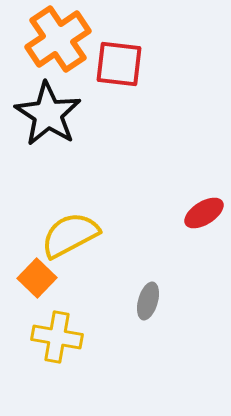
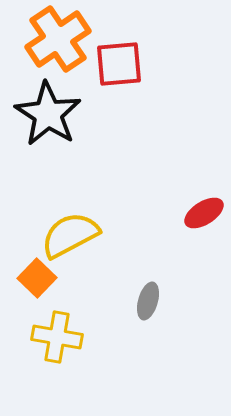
red square: rotated 12 degrees counterclockwise
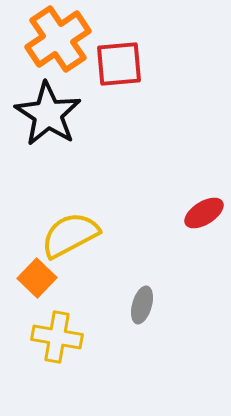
gray ellipse: moved 6 px left, 4 px down
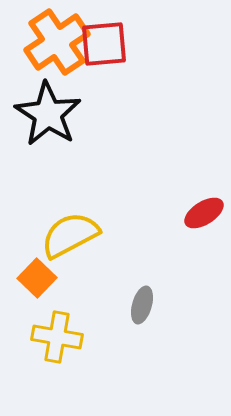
orange cross: moved 1 px left, 3 px down
red square: moved 15 px left, 20 px up
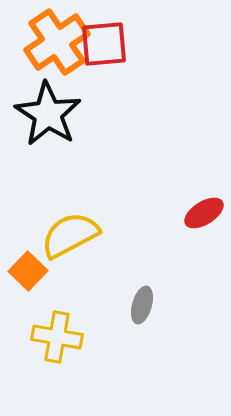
orange square: moved 9 px left, 7 px up
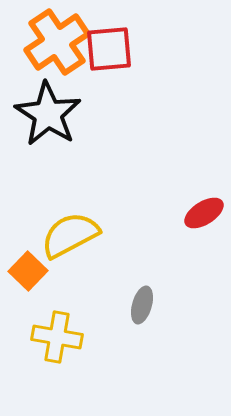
red square: moved 5 px right, 5 px down
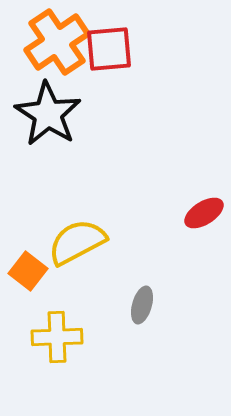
yellow semicircle: moved 7 px right, 7 px down
orange square: rotated 6 degrees counterclockwise
yellow cross: rotated 12 degrees counterclockwise
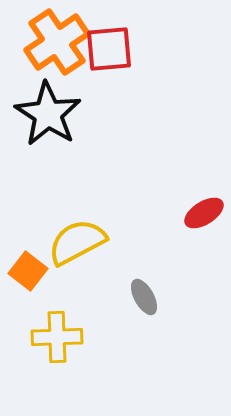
gray ellipse: moved 2 px right, 8 px up; rotated 45 degrees counterclockwise
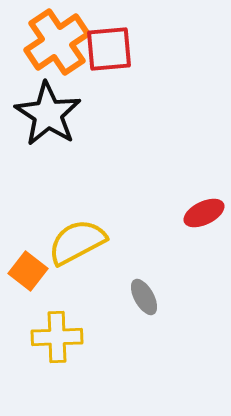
red ellipse: rotated 6 degrees clockwise
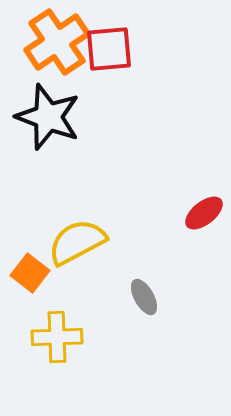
black star: moved 3 px down; rotated 12 degrees counterclockwise
red ellipse: rotated 12 degrees counterclockwise
orange square: moved 2 px right, 2 px down
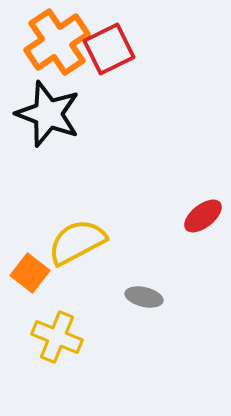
red square: rotated 21 degrees counterclockwise
black star: moved 3 px up
red ellipse: moved 1 px left, 3 px down
gray ellipse: rotated 48 degrees counterclockwise
yellow cross: rotated 24 degrees clockwise
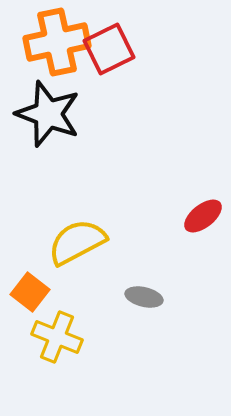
orange cross: rotated 22 degrees clockwise
orange square: moved 19 px down
